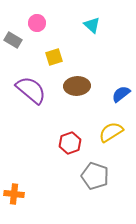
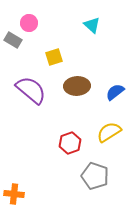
pink circle: moved 8 px left
blue semicircle: moved 6 px left, 2 px up
yellow semicircle: moved 2 px left
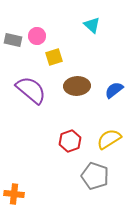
pink circle: moved 8 px right, 13 px down
gray rectangle: rotated 18 degrees counterclockwise
blue semicircle: moved 1 px left, 2 px up
yellow semicircle: moved 7 px down
red hexagon: moved 2 px up
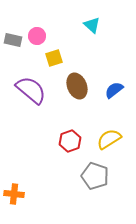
yellow square: moved 1 px down
brown ellipse: rotated 70 degrees clockwise
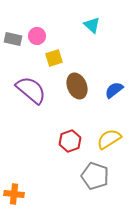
gray rectangle: moved 1 px up
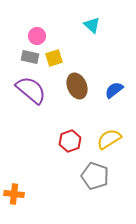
gray rectangle: moved 17 px right, 18 px down
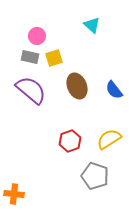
blue semicircle: rotated 90 degrees counterclockwise
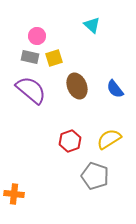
blue semicircle: moved 1 px right, 1 px up
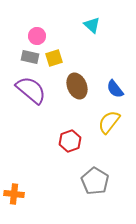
yellow semicircle: moved 17 px up; rotated 20 degrees counterclockwise
gray pentagon: moved 5 px down; rotated 12 degrees clockwise
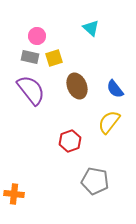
cyan triangle: moved 1 px left, 3 px down
purple semicircle: rotated 12 degrees clockwise
gray pentagon: rotated 20 degrees counterclockwise
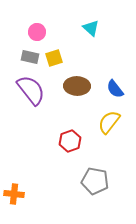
pink circle: moved 4 px up
brown ellipse: rotated 65 degrees counterclockwise
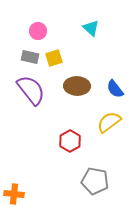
pink circle: moved 1 px right, 1 px up
yellow semicircle: rotated 15 degrees clockwise
red hexagon: rotated 10 degrees counterclockwise
